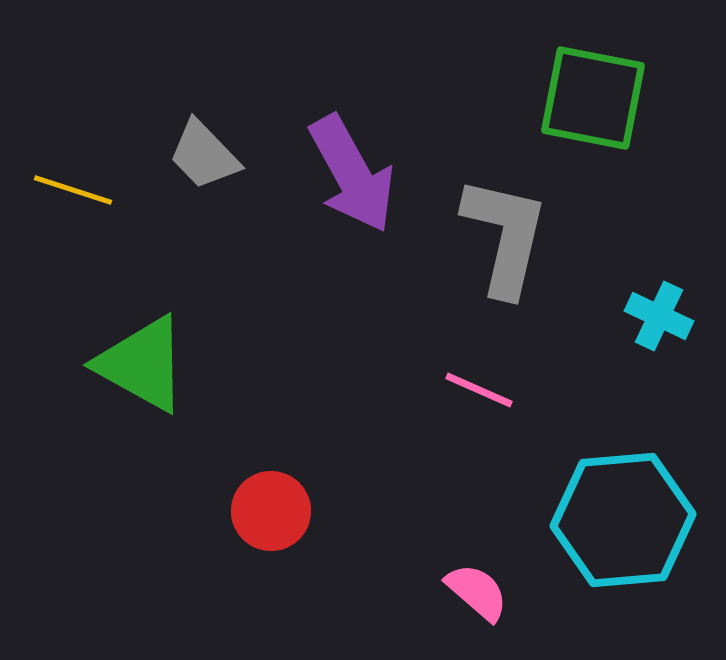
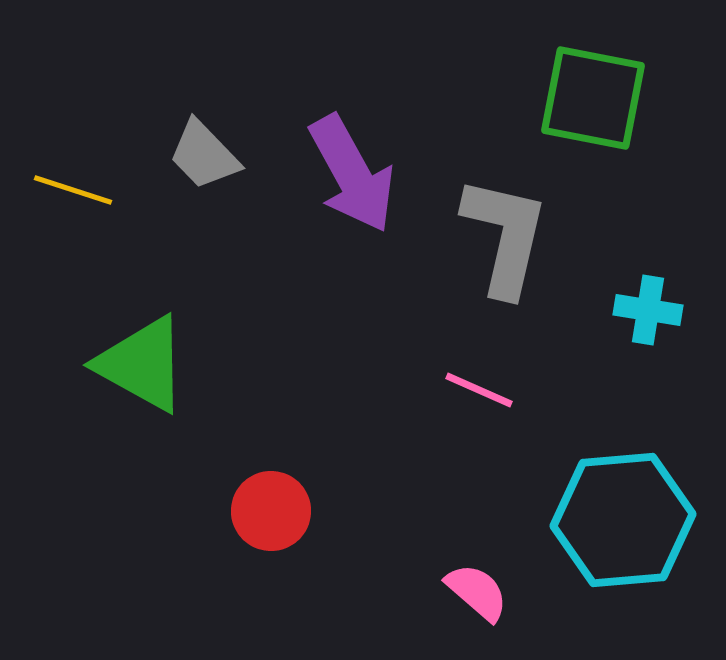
cyan cross: moved 11 px left, 6 px up; rotated 16 degrees counterclockwise
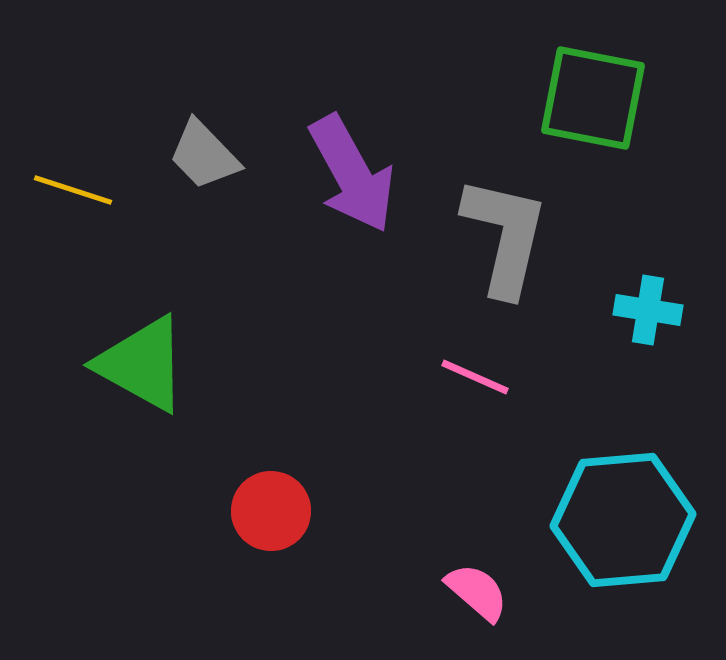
pink line: moved 4 px left, 13 px up
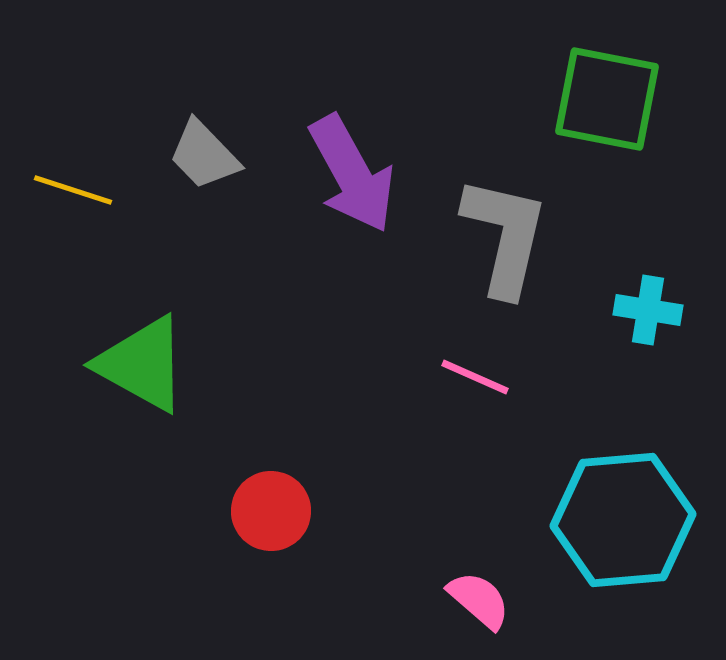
green square: moved 14 px right, 1 px down
pink semicircle: moved 2 px right, 8 px down
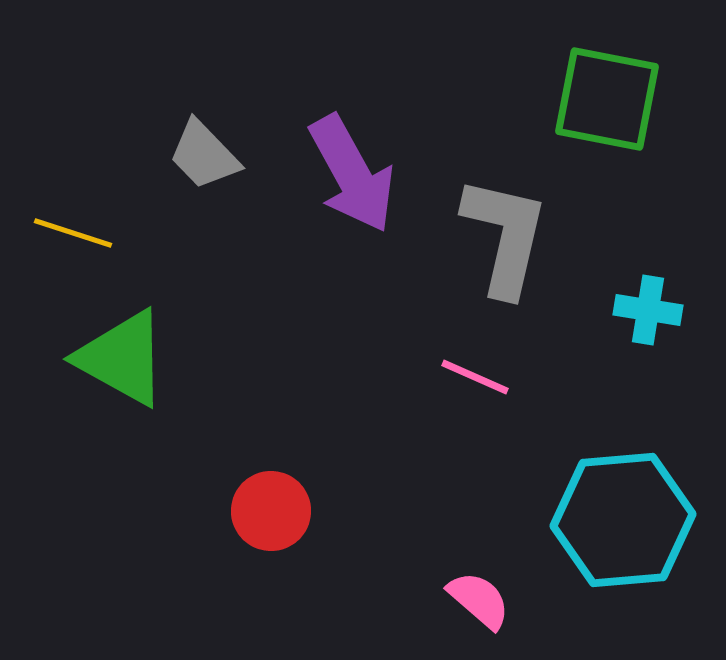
yellow line: moved 43 px down
green triangle: moved 20 px left, 6 px up
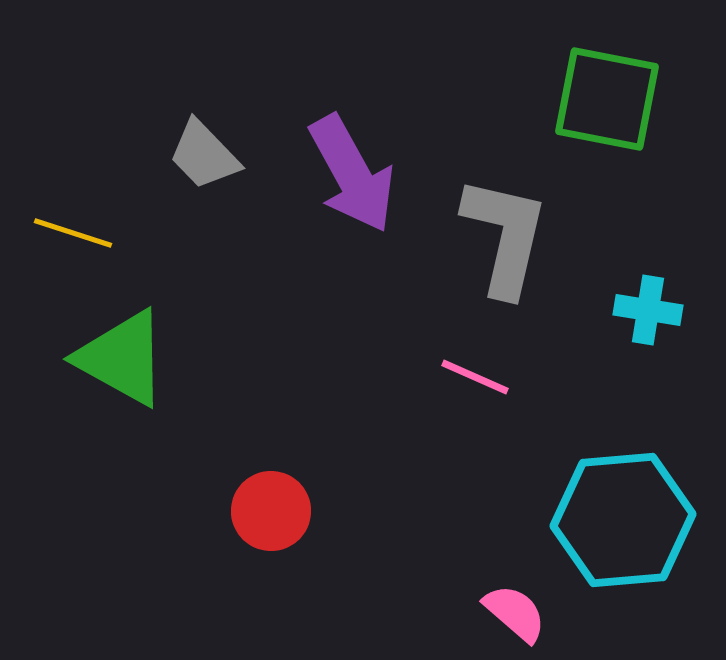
pink semicircle: moved 36 px right, 13 px down
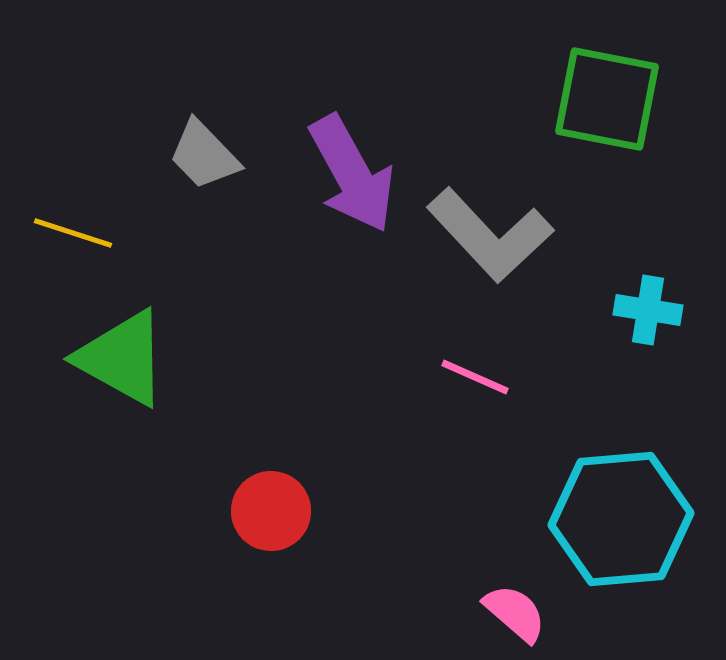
gray L-shape: moved 15 px left, 1 px up; rotated 124 degrees clockwise
cyan hexagon: moved 2 px left, 1 px up
